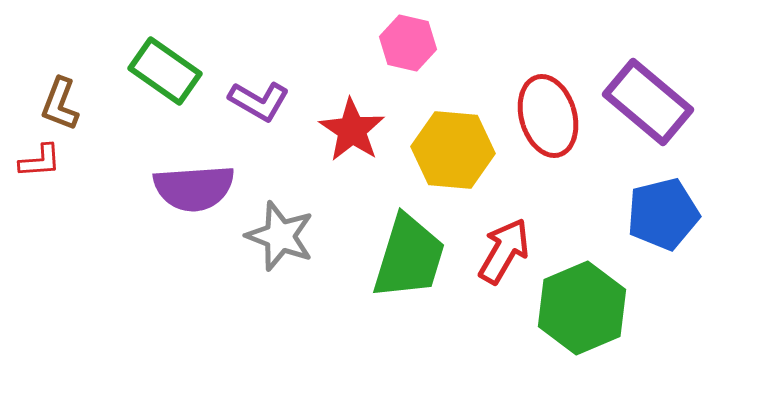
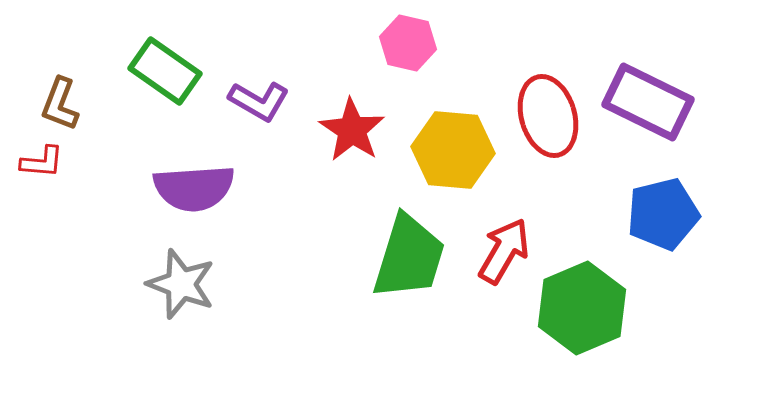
purple rectangle: rotated 14 degrees counterclockwise
red L-shape: moved 2 px right, 1 px down; rotated 9 degrees clockwise
gray star: moved 99 px left, 48 px down
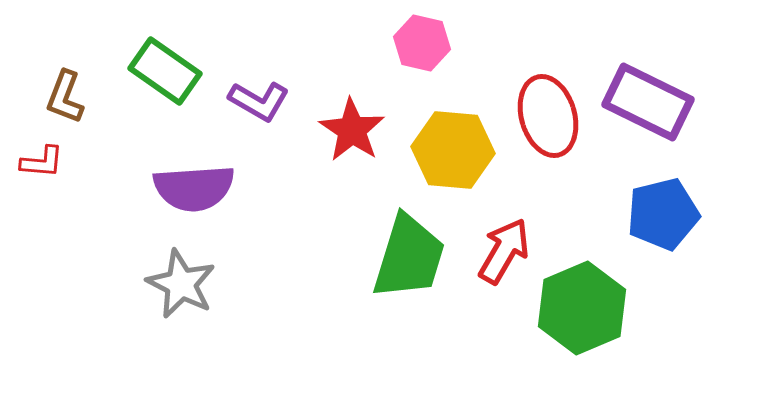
pink hexagon: moved 14 px right
brown L-shape: moved 5 px right, 7 px up
gray star: rotated 6 degrees clockwise
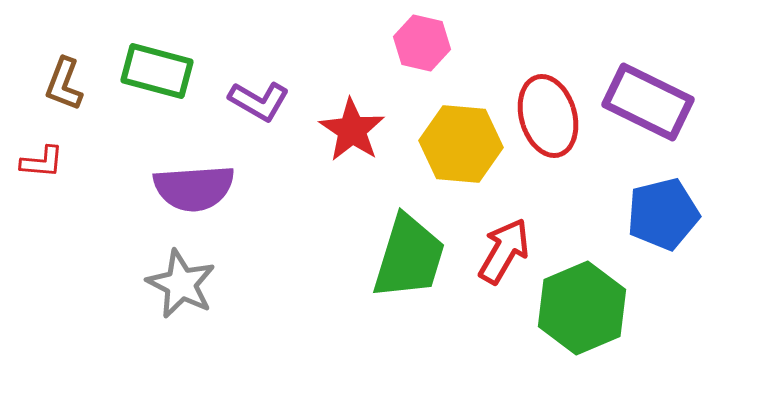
green rectangle: moved 8 px left; rotated 20 degrees counterclockwise
brown L-shape: moved 1 px left, 13 px up
yellow hexagon: moved 8 px right, 6 px up
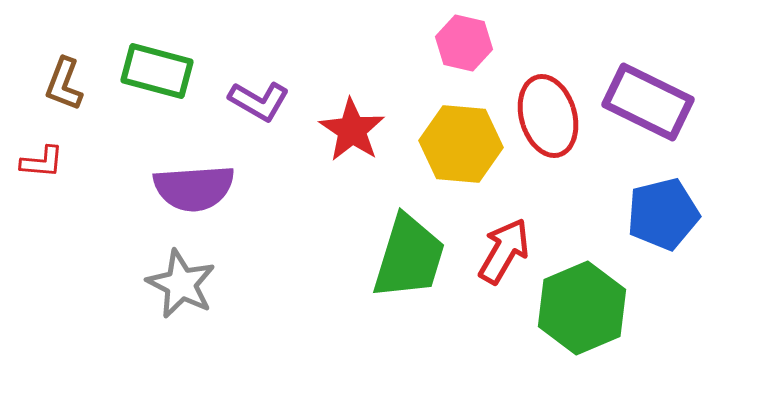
pink hexagon: moved 42 px right
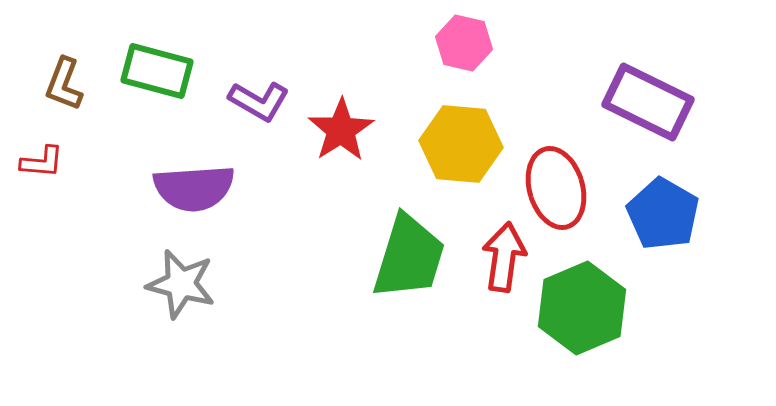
red ellipse: moved 8 px right, 72 px down
red star: moved 11 px left; rotated 6 degrees clockwise
blue pentagon: rotated 28 degrees counterclockwise
red arrow: moved 6 px down; rotated 22 degrees counterclockwise
gray star: rotated 12 degrees counterclockwise
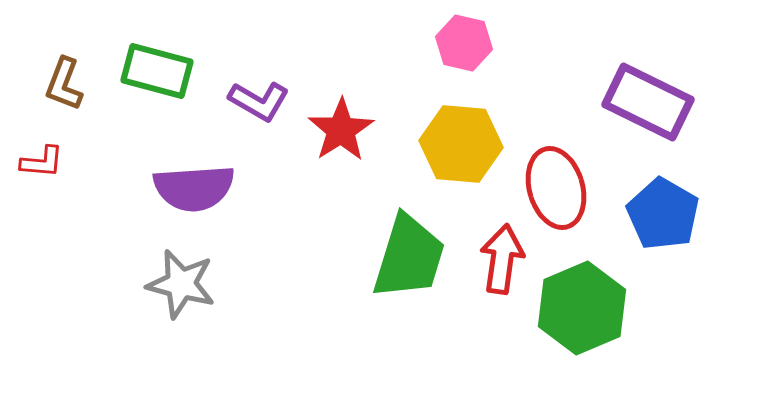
red arrow: moved 2 px left, 2 px down
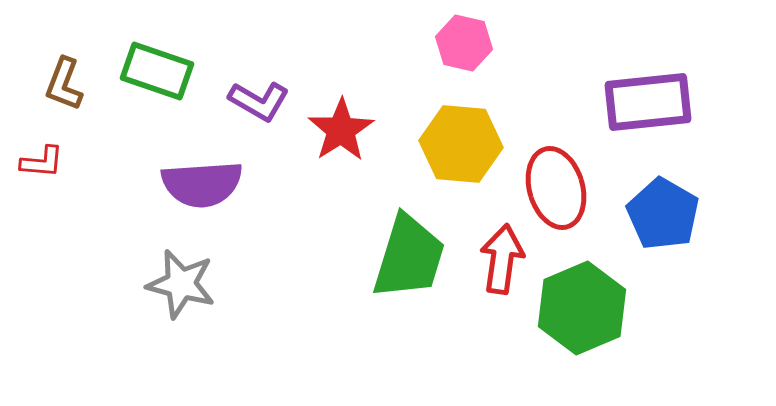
green rectangle: rotated 4 degrees clockwise
purple rectangle: rotated 32 degrees counterclockwise
purple semicircle: moved 8 px right, 4 px up
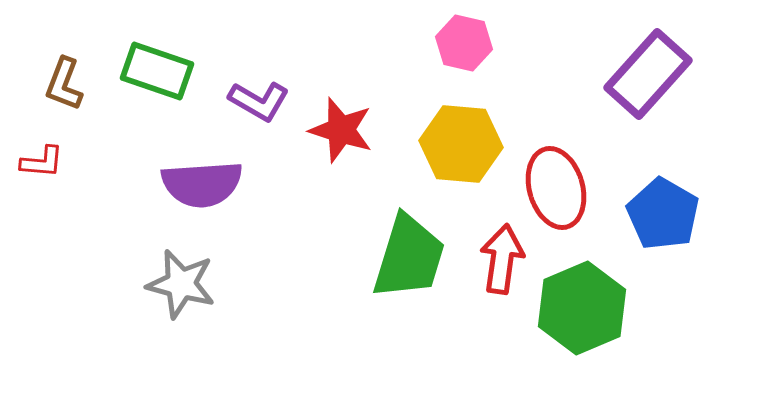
purple rectangle: moved 28 px up; rotated 42 degrees counterclockwise
red star: rotated 22 degrees counterclockwise
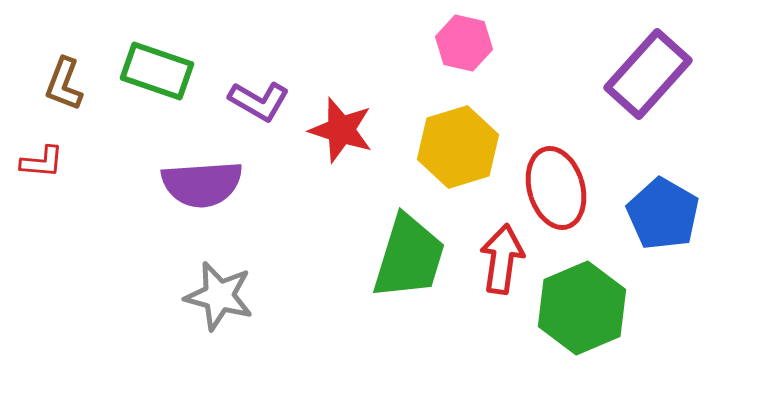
yellow hexagon: moved 3 px left, 3 px down; rotated 22 degrees counterclockwise
gray star: moved 38 px right, 12 px down
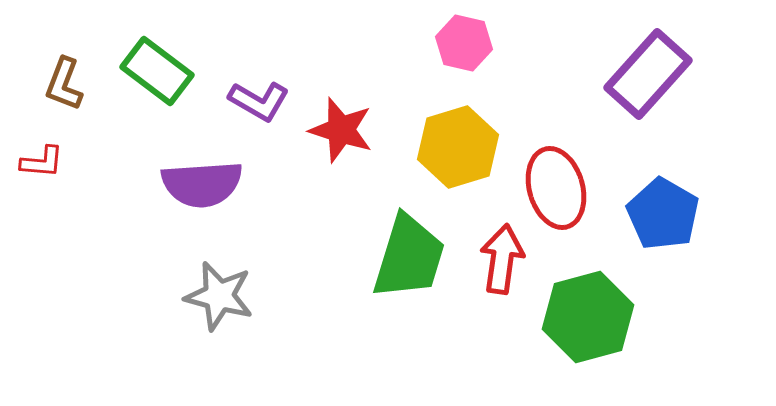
green rectangle: rotated 18 degrees clockwise
green hexagon: moved 6 px right, 9 px down; rotated 8 degrees clockwise
